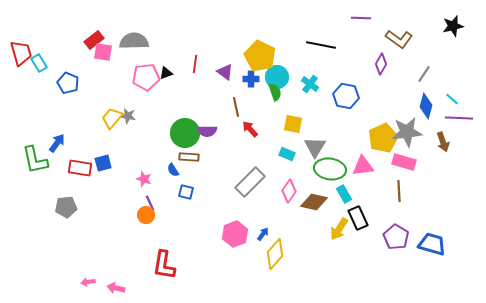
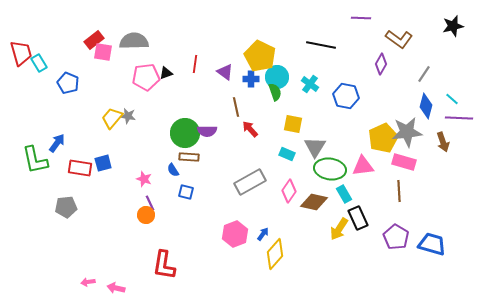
gray rectangle at (250, 182): rotated 16 degrees clockwise
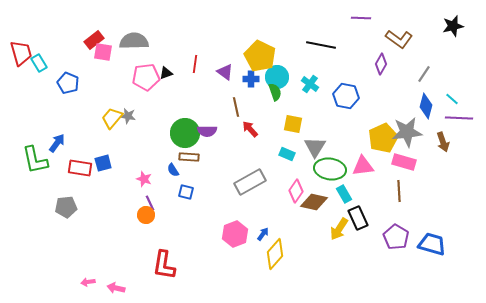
pink diamond at (289, 191): moved 7 px right
